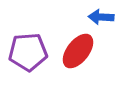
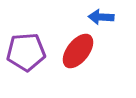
purple pentagon: moved 2 px left
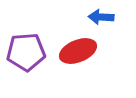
red ellipse: rotated 30 degrees clockwise
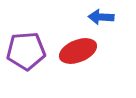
purple pentagon: moved 1 px up
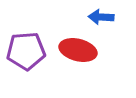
red ellipse: moved 1 px up; rotated 36 degrees clockwise
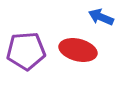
blue arrow: rotated 20 degrees clockwise
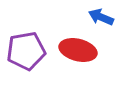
purple pentagon: rotated 6 degrees counterclockwise
